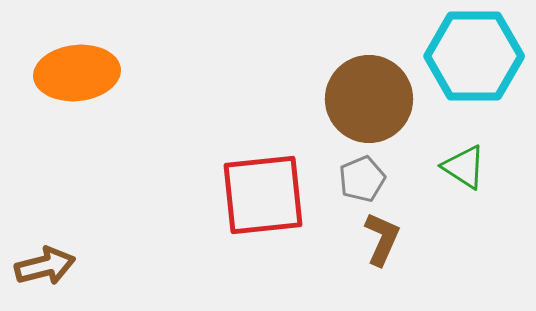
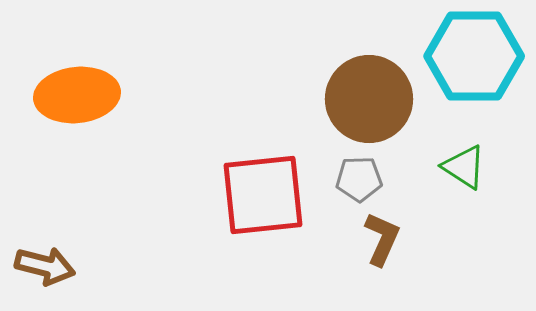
orange ellipse: moved 22 px down
gray pentagon: moved 3 px left; rotated 21 degrees clockwise
brown arrow: rotated 28 degrees clockwise
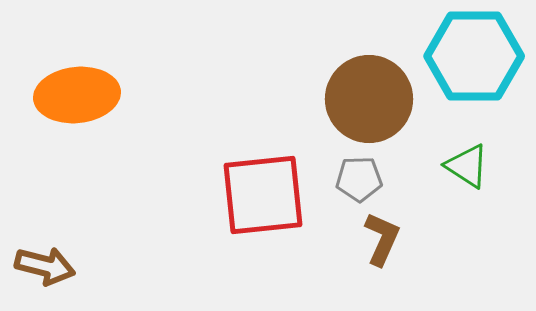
green triangle: moved 3 px right, 1 px up
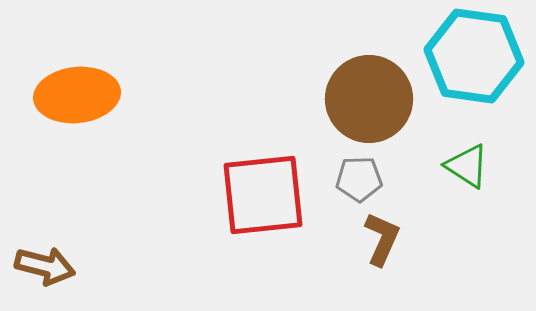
cyan hexagon: rotated 8 degrees clockwise
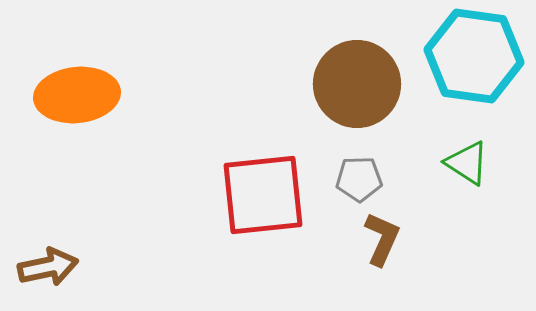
brown circle: moved 12 px left, 15 px up
green triangle: moved 3 px up
brown arrow: moved 3 px right, 1 px down; rotated 26 degrees counterclockwise
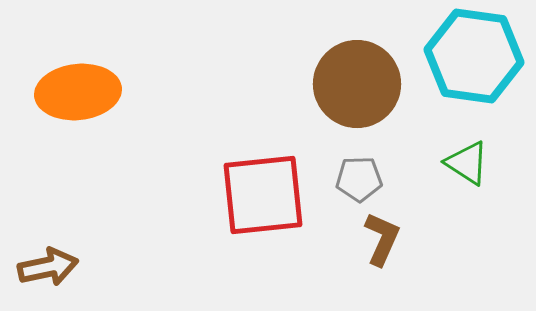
orange ellipse: moved 1 px right, 3 px up
